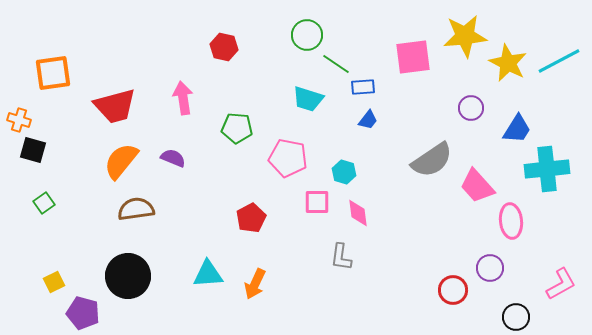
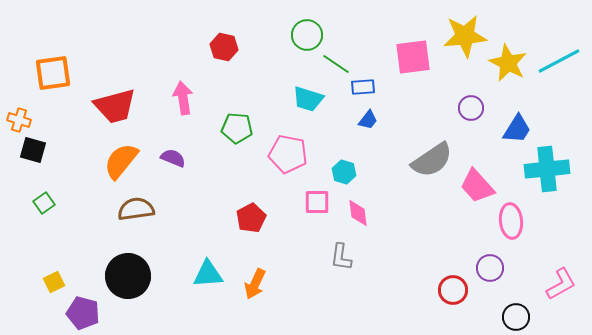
pink pentagon at (288, 158): moved 4 px up
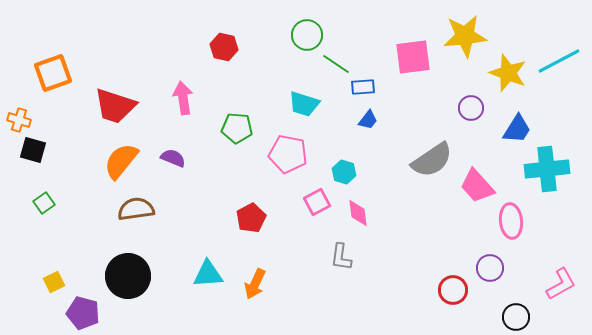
yellow star at (508, 63): moved 10 px down; rotated 6 degrees counterclockwise
orange square at (53, 73): rotated 12 degrees counterclockwise
cyan trapezoid at (308, 99): moved 4 px left, 5 px down
red trapezoid at (115, 106): rotated 33 degrees clockwise
pink square at (317, 202): rotated 28 degrees counterclockwise
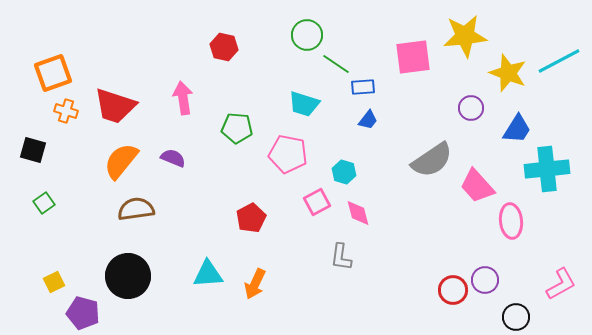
orange cross at (19, 120): moved 47 px right, 9 px up
pink diamond at (358, 213): rotated 8 degrees counterclockwise
purple circle at (490, 268): moved 5 px left, 12 px down
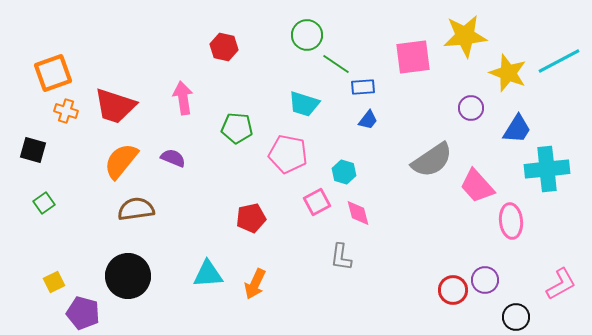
red pentagon at (251, 218): rotated 16 degrees clockwise
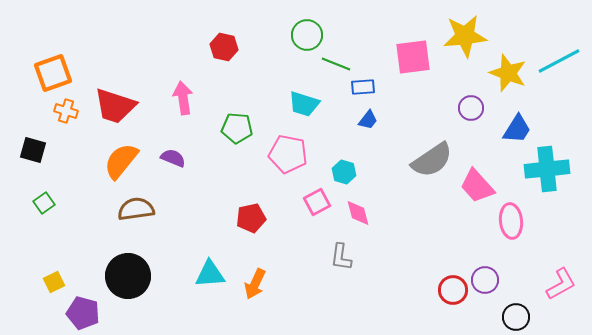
green line at (336, 64): rotated 12 degrees counterclockwise
cyan triangle at (208, 274): moved 2 px right
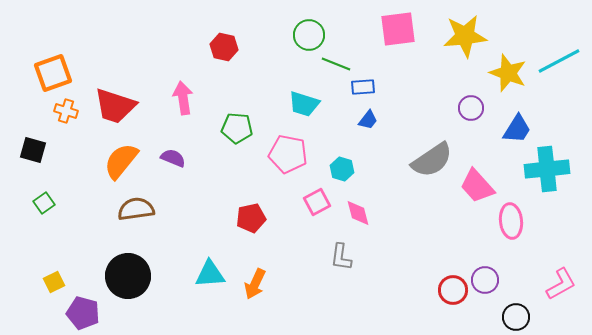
green circle at (307, 35): moved 2 px right
pink square at (413, 57): moved 15 px left, 28 px up
cyan hexagon at (344, 172): moved 2 px left, 3 px up
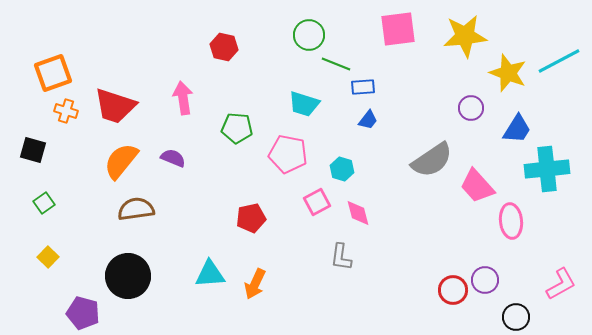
yellow square at (54, 282): moved 6 px left, 25 px up; rotated 20 degrees counterclockwise
